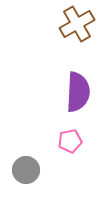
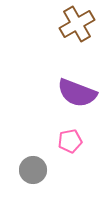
purple semicircle: moved 1 px left, 1 px down; rotated 108 degrees clockwise
gray circle: moved 7 px right
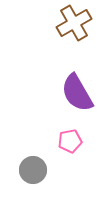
brown cross: moved 3 px left, 1 px up
purple semicircle: rotated 39 degrees clockwise
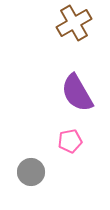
gray circle: moved 2 px left, 2 px down
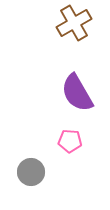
pink pentagon: rotated 15 degrees clockwise
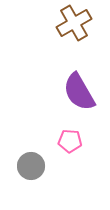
purple semicircle: moved 2 px right, 1 px up
gray circle: moved 6 px up
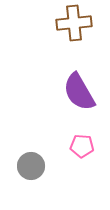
brown cross: rotated 24 degrees clockwise
pink pentagon: moved 12 px right, 5 px down
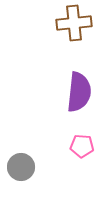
purple semicircle: rotated 144 degrees counterclockwise
gray circle: moved 10 px left, 1 px down
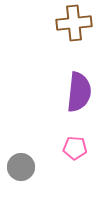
pink pentagon: moved 7 px left, 2 px down
